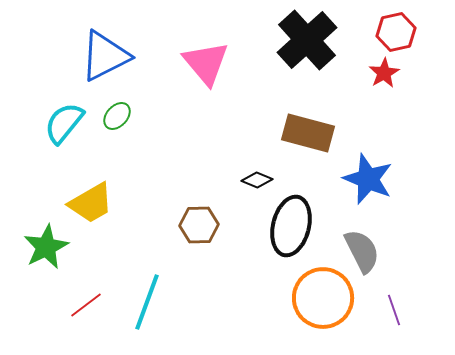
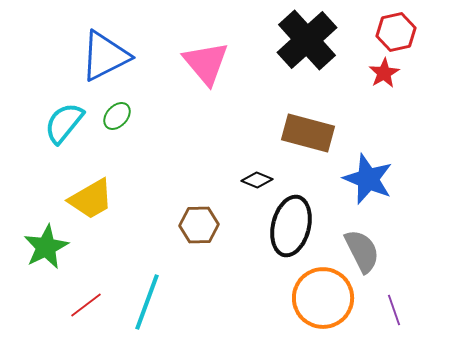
yellow trapezoid: moved 4 px up
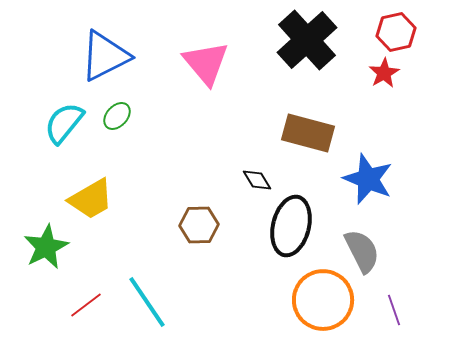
black diamond: rotated 36 degrees clockwise
orange circle: moved 2 px down
cyan line: rotated 54 degrees counterclockwise
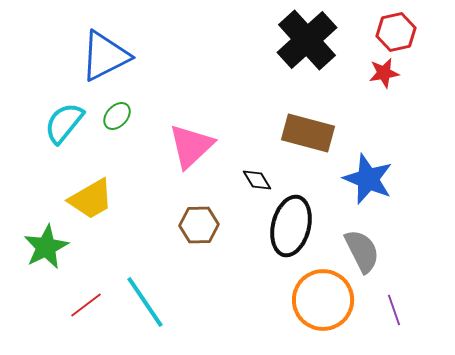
pink triangle: moved 15 px left, 83 px down; rotated 27 degrees clockwise
red star: rotated 20 degrees clockwise
cyan line: moved 2 px left
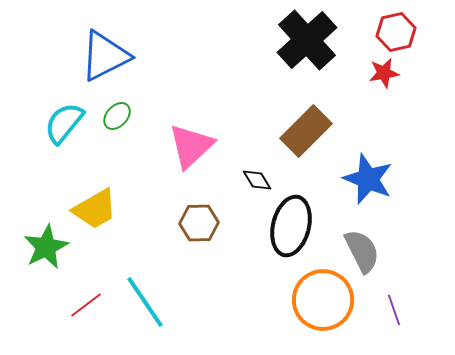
brown rectangle: moved 2 px left, 2 px up; rotated 60 degrees counterclockwise
yellow trapezoid: moved 4 px right, 10 px down
brown hexagon: moved 2 px up
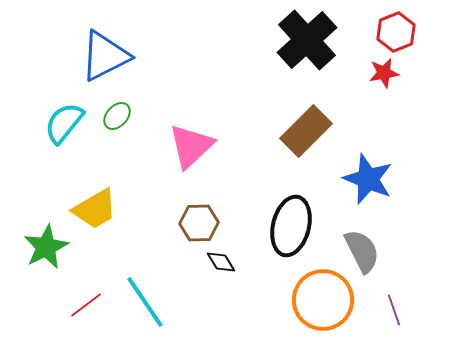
red hexagon: rotated 9 degrees counterclockwise
black diamond: moved 36 px left, 82 px down
